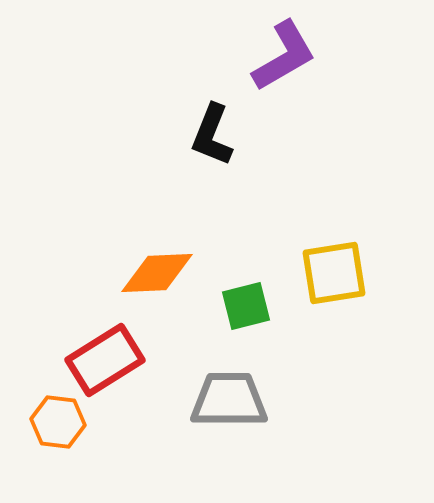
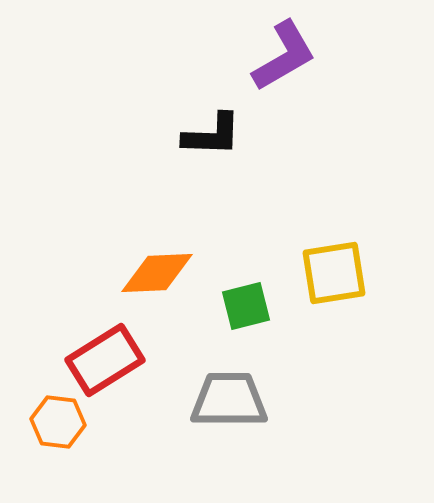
black L-shape: rotated 110 degrees counterclockwise
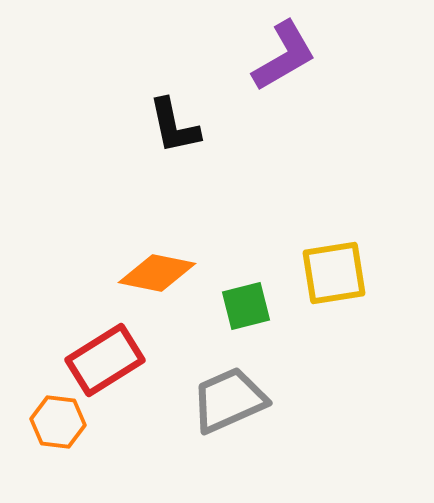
black L-shape: moved 38 px left, 9 px up; rotated 76 degrees clockwise
orange diamond: rotated 14 degrees clockwise
gray trapezoid: rotated 24 degrees counterclockwise
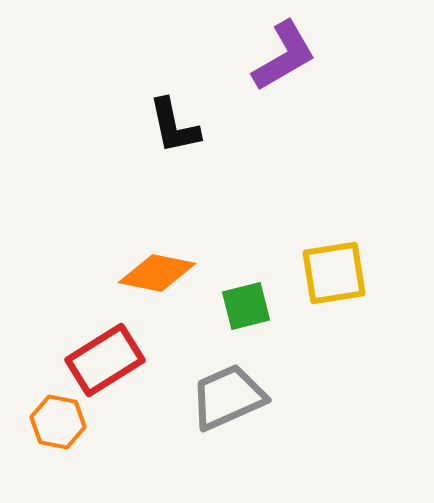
gray trapezoid: moved 1 px left, 3 px up
orange hexagon: rotated 4 degrees clockwise
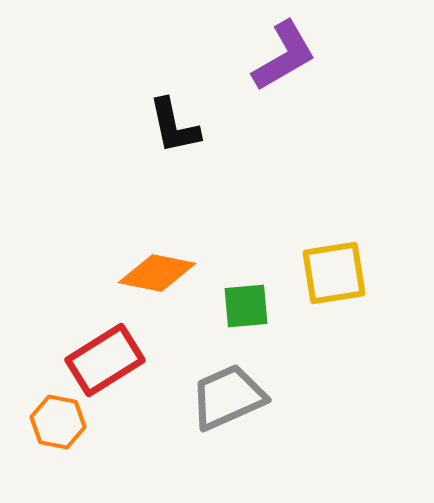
green square: rotated 9 degrees clockwise
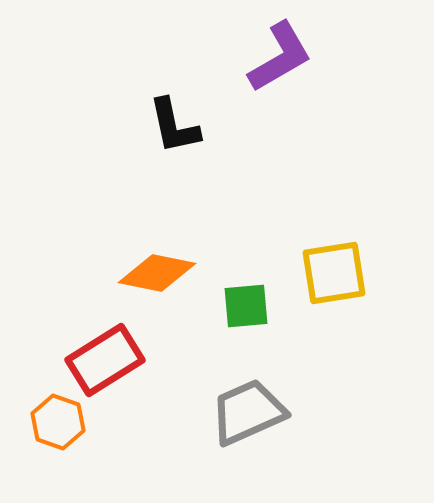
purple L-shape: moved 4 px left, 1 px down
gray trapezoid: moved 20 px right, 15 px down
orange hexagon: rotated 8 degrees clockwise
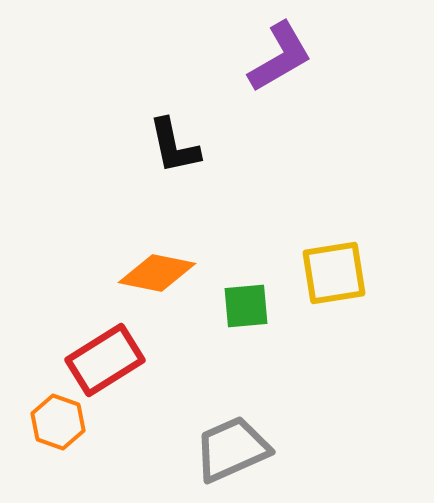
black L-shape: moved 20 px down
gray trapezoid: moved 16 px left, 37 px down
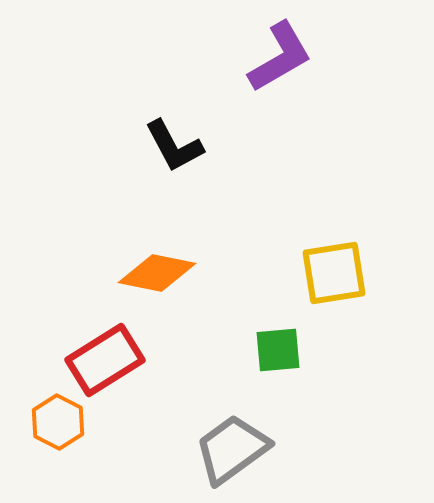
black L-shape: rotated 16 degrees counterclockwise
green square: moved 32 px right, 44 px down
orange hexagon: rotated 8 degrees clockwise
gray trapezoid: rotated 12 degrees counterclockwise
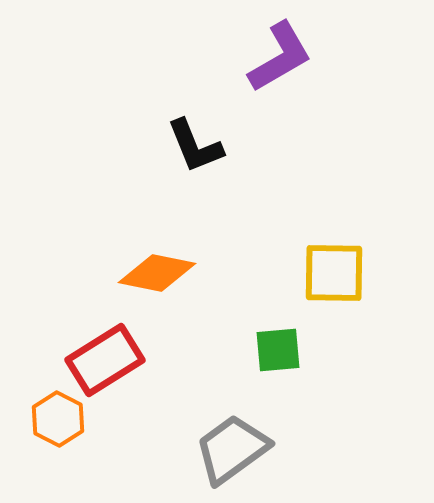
black L-shape: moved 21 px right; rotated 6 degrees clockwise
yellow square: rotated 10 degrees clockwise
orange hexagon: moved 3 px up
